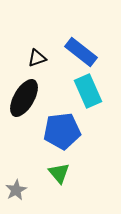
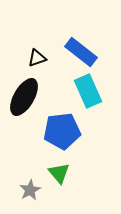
black ellipse: moved 1 px up
gray star: moved 14 px right
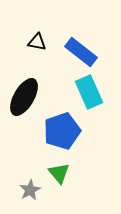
black triangle: moved 16 px up; rotated 30 degrees clockwise
cyan rectangle: moved 1 px right, 1 px down
blue pentagon: rotated 12 degrees counterclockwise
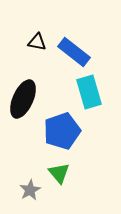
blue rectangle: moved 7 px left
cyan rectangle: rotated 8 degrees clockwise
black ellipse: moved 1 px left, 2 px down; rotated 6 degrees counterclockwise
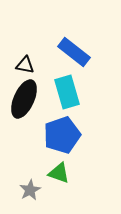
black triangle: moved 12 px left, 23 px down
cyan rectangle: moved 22 px left
black ellipse: moved 1 px right
blue pentagon: moved 4 px down
green triangle: rotated 30 degrees counterclockwise
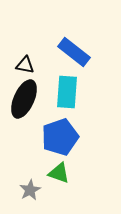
cyan rectangle: rotated 20 degrees clockwise
blue pentagon: moved 2 px left, 2 px down
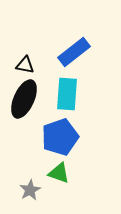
blue rectangle: rotated 76 degrees counterclockwise
cyan rectangle: moved 2 px down
